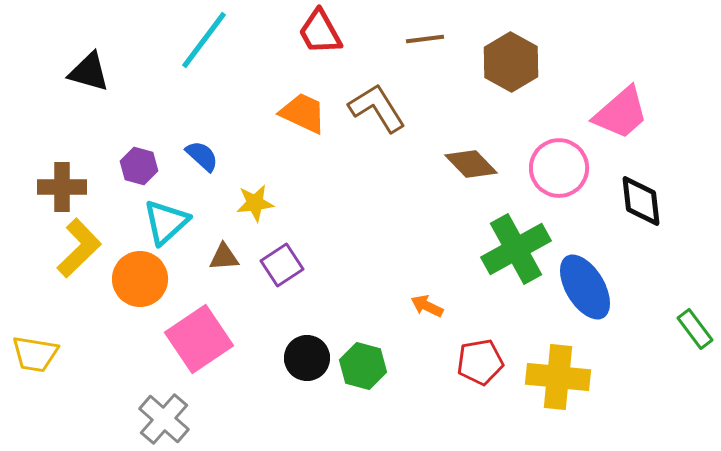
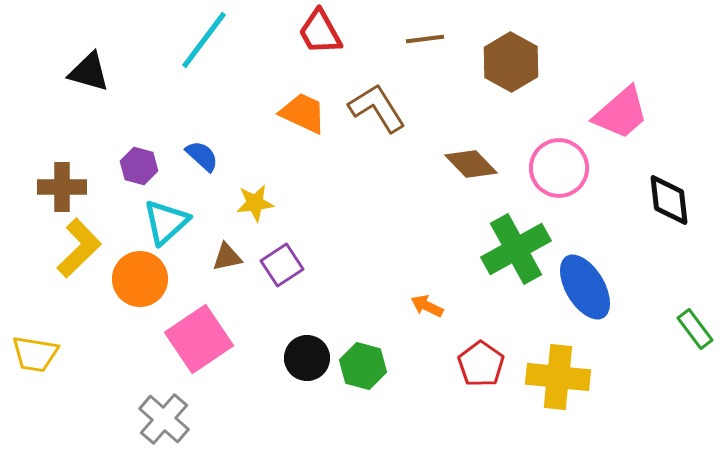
black diamond: moved 28 px right, 1 px up
brown triangle: moved 3 px right; rotated 8 degrees counterclockwise
red pentagon: moved 1 px right, 2 px down; rotated 27 degrees counterclockwise
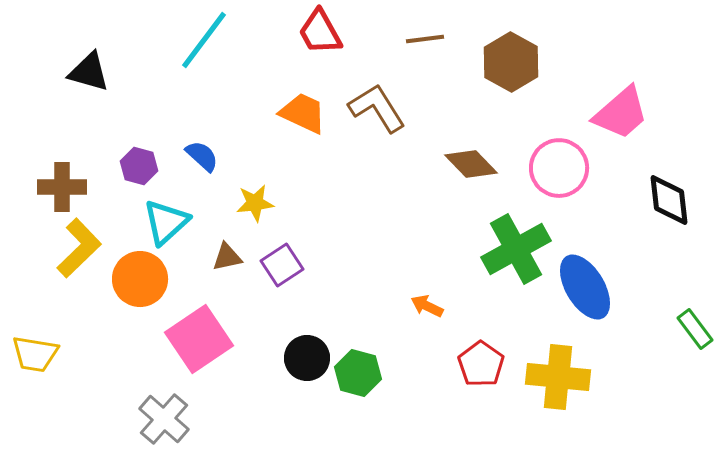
green hexagon: moved 5 px left, 7 px down
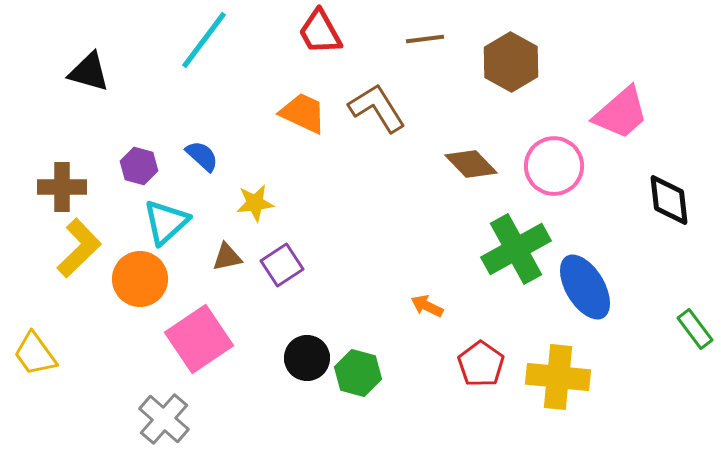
pink circle: moved 5 px left, 2 px up
yellow trapezoid: rotated 45 degrees clockwise
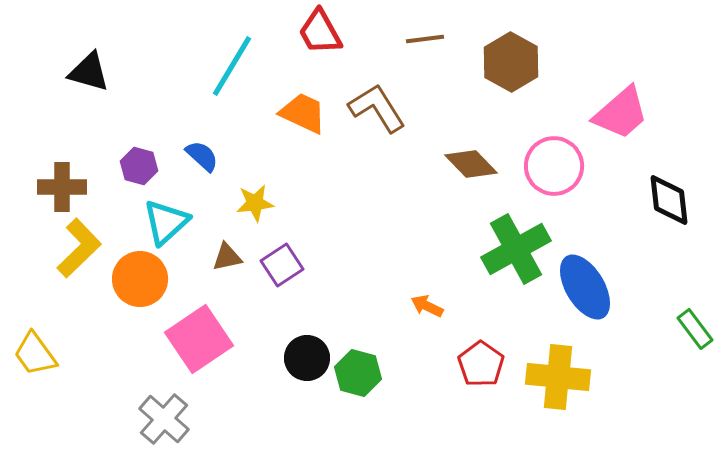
cyan line: moved 28 px right, 26 px down; rotated 6 degrees counterclockwise
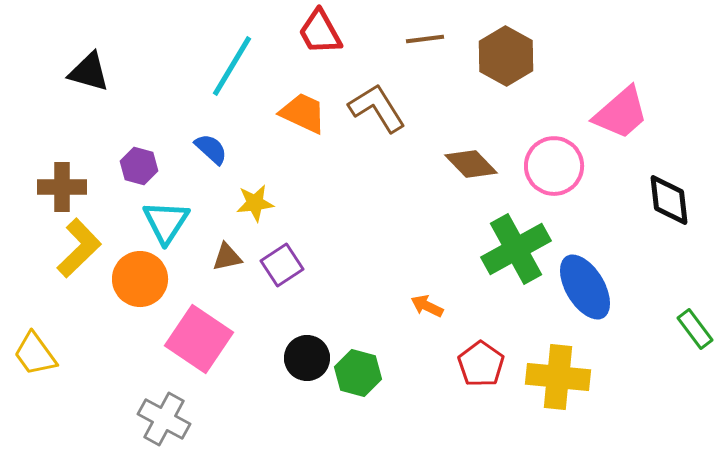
brown hexagon: moved 5 px left, 6 px up
blue semicircle: moved 9 px right, 7 px up
cyan triangle: rotated 15 degrees counterclockwise
pink square: rotated 22 degrees counterclockwise
gray cross: rotated 12 degrees counterclockwise
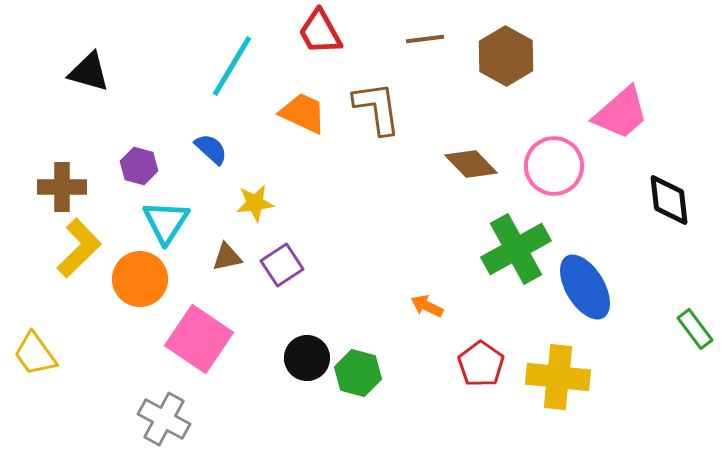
brown L-shape: rotated 24 degrees clockwise
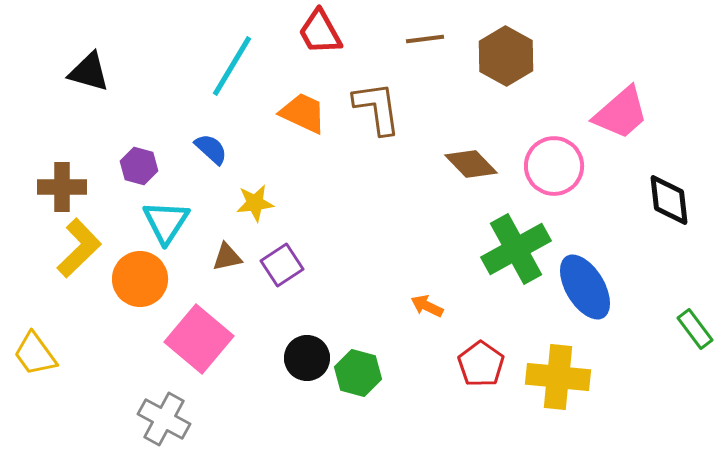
pink square: rotated 6 degrees clockwise
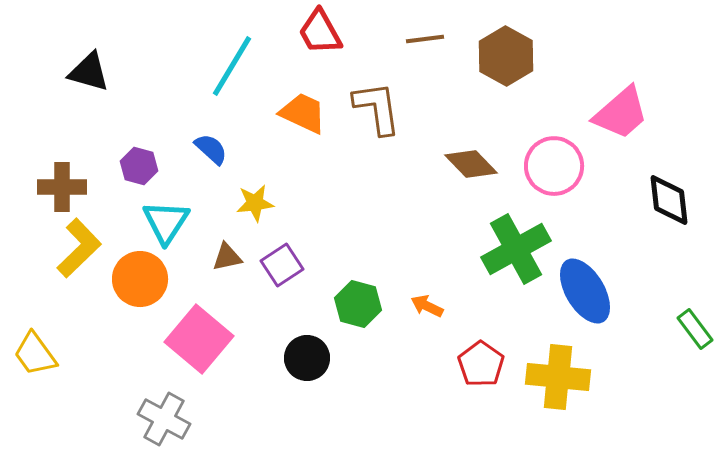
blue ellipse: moved 4 px down
green hexagon: moved 69 px up
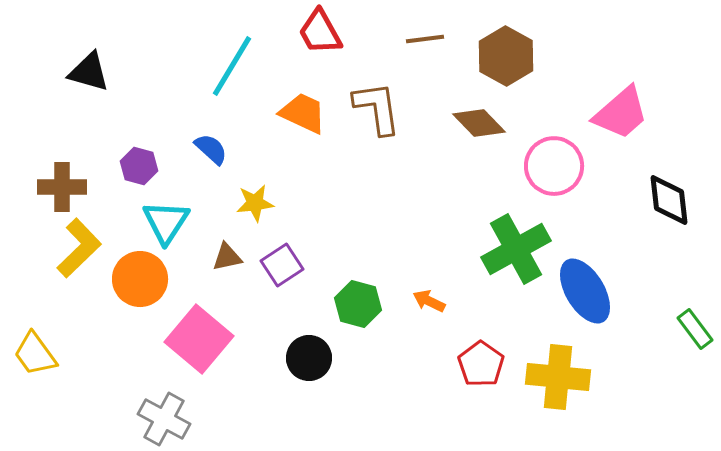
brown diamond: moved 8 px right, 41 px up
orange arrow: moved 2 px right, 5 px up
black circle: moved 2 px right
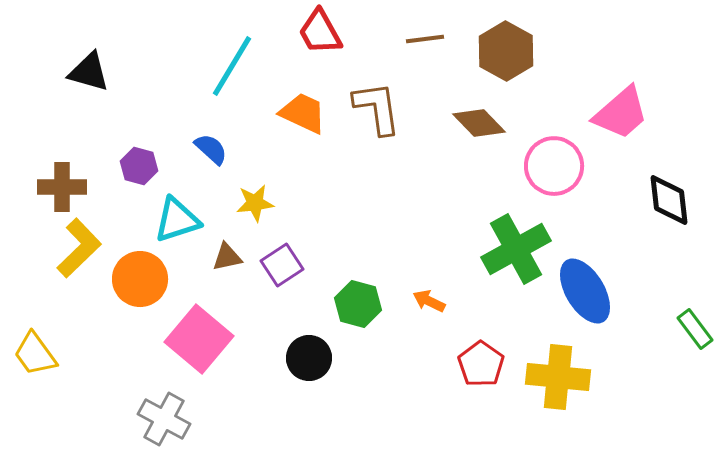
brown hexagon: moved 5 px up
cyan triangle: moved 11 px right, 2 px up; rotated 39 degrees clockwise
